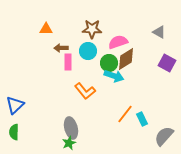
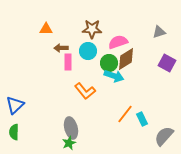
gray triangle: rotated 48 degrees counterclockwise
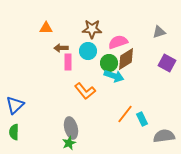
orange triangle: moved 1 px up
gray semicircle: rotated 40 degrees clockwise
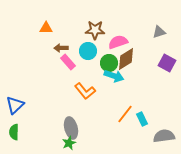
brown star: moved 3 px right, 1 px down
pink rectangle: rotated 42 degrees counterclockwise
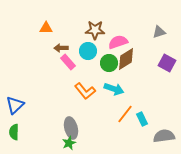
cyan arrow: moved 13 px down
